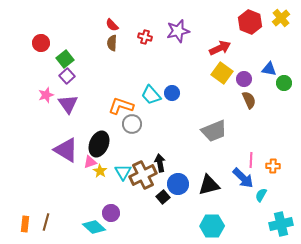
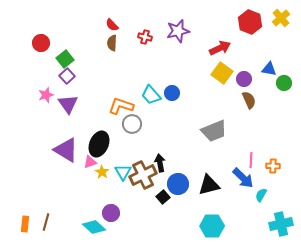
yellow star at (100, 171): moved 2 px right, 1 px down
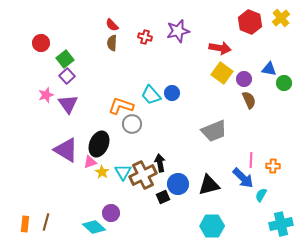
red arrow at (220, 48): rotated 35 degrees clockwise
black square at (163, 197): rotated 16 degrees clockwise
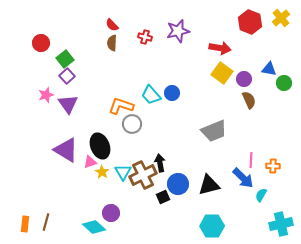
black ellipse at (99, 144): moved 1 px right, 2 px down; rotated 45 degrees counterclockwise
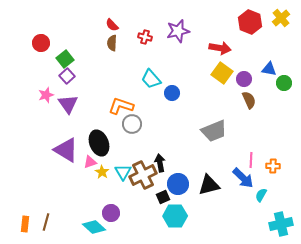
cyan trapezoid at (151, 95): moved 16 px up
black ellipse at (100, 146): moved 1 px left, 3 px up
cyan hexagon at (212, 226): moved 37 px left, 10 px up
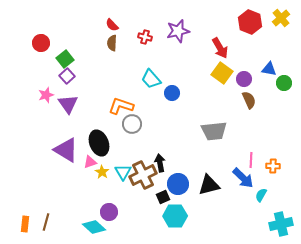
red arrow at (220, 48): rotated 50 degrees clockwise
gray trapezoid at (214, 131): rotated 16 degrees clockwise
purple circle at (111, 213): moved 2 px left, 1 px up
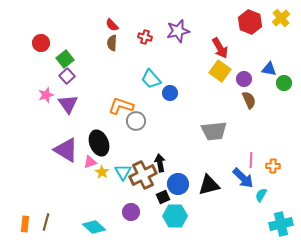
yellow square at (222, 73): moved 2 px left, 2 px up
blue circle at (172, 93): moved 2 px left
gray circle at (132, 124): moved 4 px right, 3 px up
purple circle at (109, 212): moved 22 px right
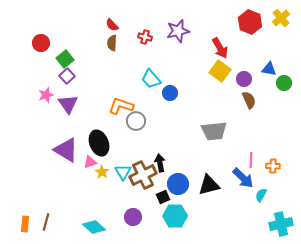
purple circle at (131, 212): moved 2 px right, 5 px down
